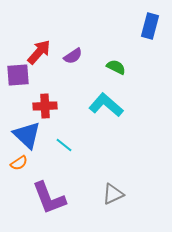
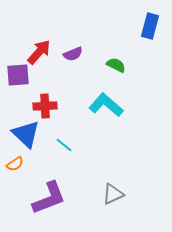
purple semicircle: moved 2 px up; rotated 12 degrees clockwise
green semicircle: moved 2 px up
blue triangle: moved 1 px left, 1 px up
orange semicircle: moved 4 px left, 1 px down
purple L-shape: rotated 90 degrees counterclockwise
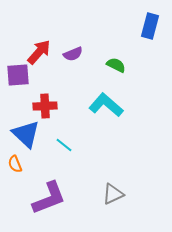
orange semicircle: rotated 102 degrees clockwise
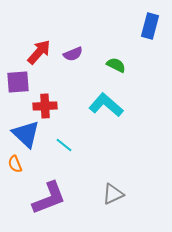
purple square: moved 7 px down
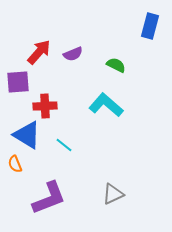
blue triangle: moved 1 px right, 1 px down; rotated 12 degrees counterclockwise
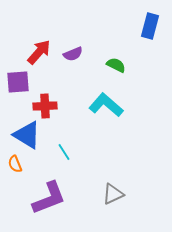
cyan line: moved 7 px down; rotated 18 degrees clockwise
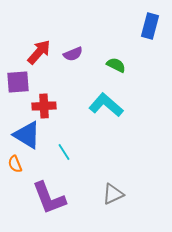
red cross: moved 1 px left
purple L-shape: rotated 90 degrees clockwise
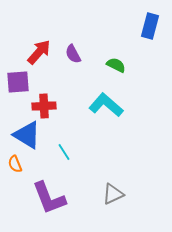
purple semicircle: rotated 84 degrees clockwise
